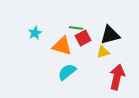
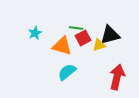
yellow triangle: moved 4 px left, 7 px up
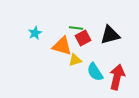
yellow triangle: moved 24 px left, 15 px down
cyan semicircle: moved 28 px right; rotated 84 degrees counterclockwise
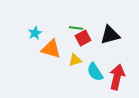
orange triangle: moved 11 px left, 3 px down
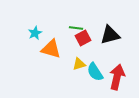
yellow triangle: moved 4 px right, 4 px down
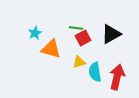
black triangle: moved 1 px right, 1 px up; rotated 15 degrees counterclockwise
yellow triangle: moved 2 px up
cyan semicircle: rotated 24 degrees clockwise
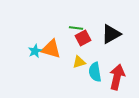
cyan star: moved 18 px down
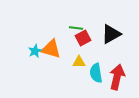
yellow triangle: rotated 16 degrees clockwise
cyan semicircle: moved 1 px right, 1 px down
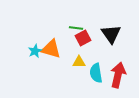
black triangle: rotated 35 degrees counterclockwise
red arrow: moved 1 px right, 2 px up
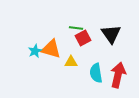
yellow triangle: moved 8 px left
